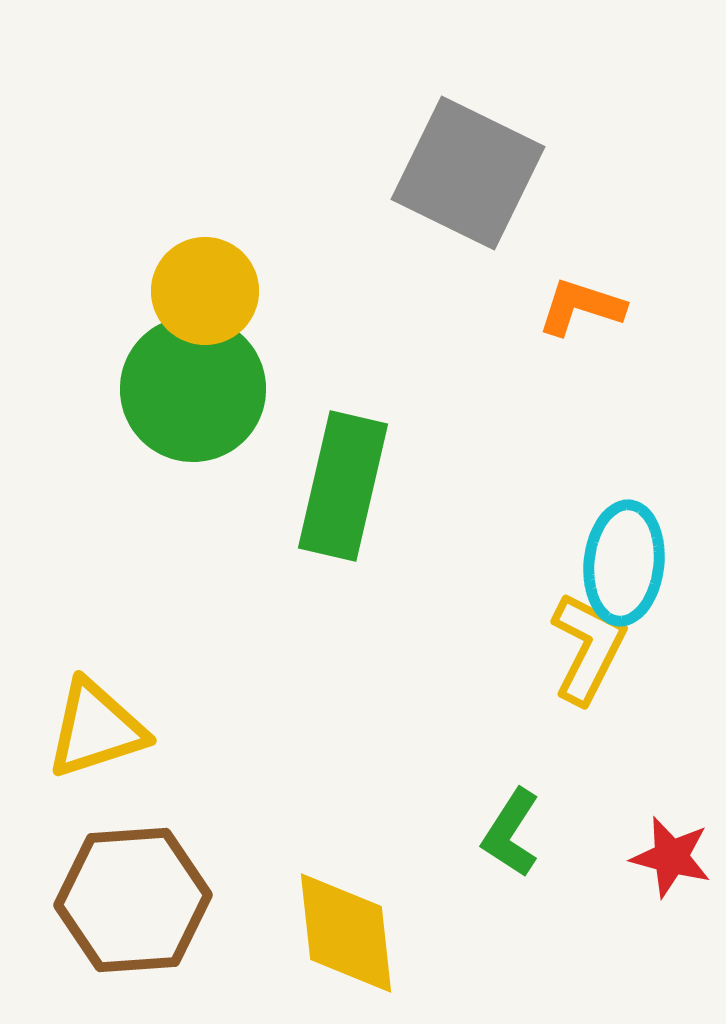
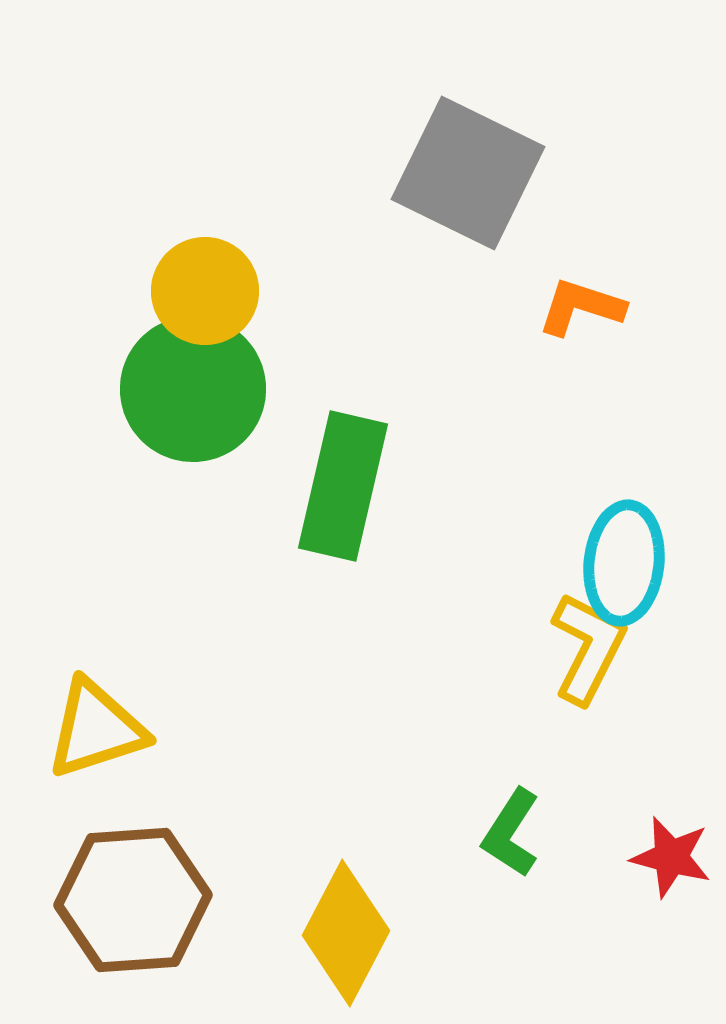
yellow diamond: rotated 34 degrees clockwise
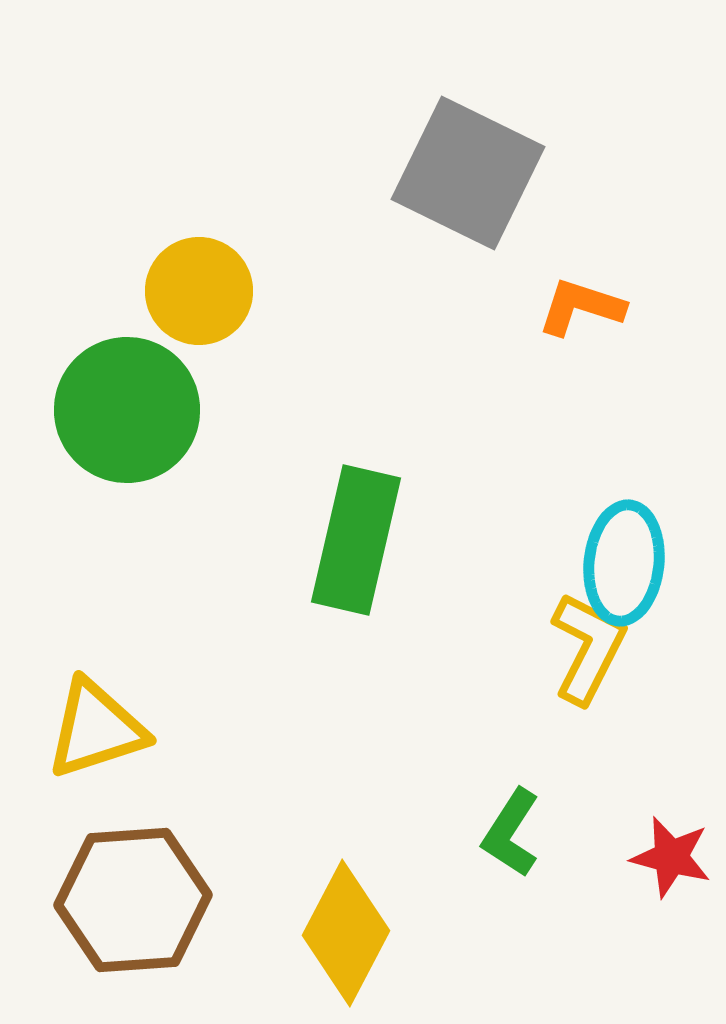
yellow circle: moved 6 px left
green circle: moved 66 px left, 21 px down
green rectangle: moved 13 px right, 54 px down
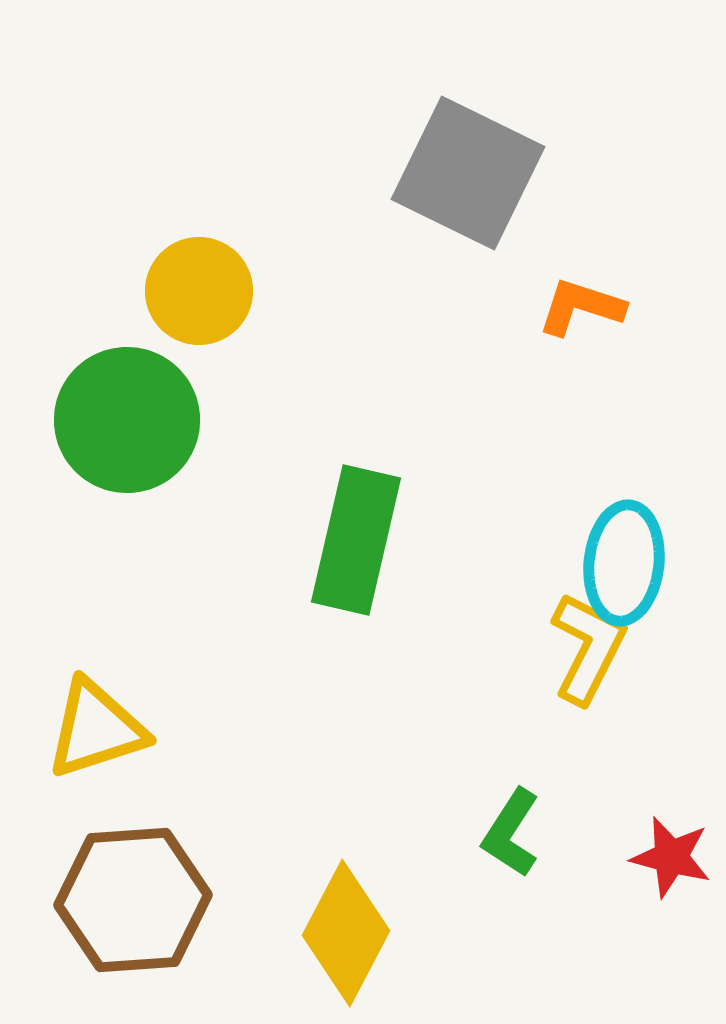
green circle: moved 10 px down
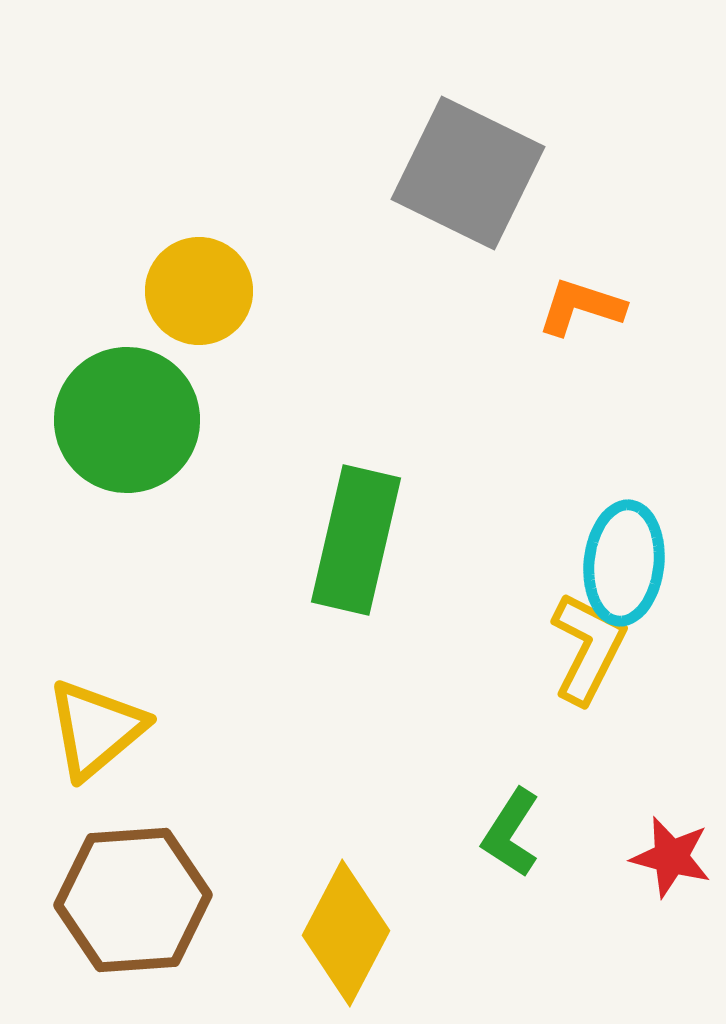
yellow triangle: rotated 22 degrees counterclockwise
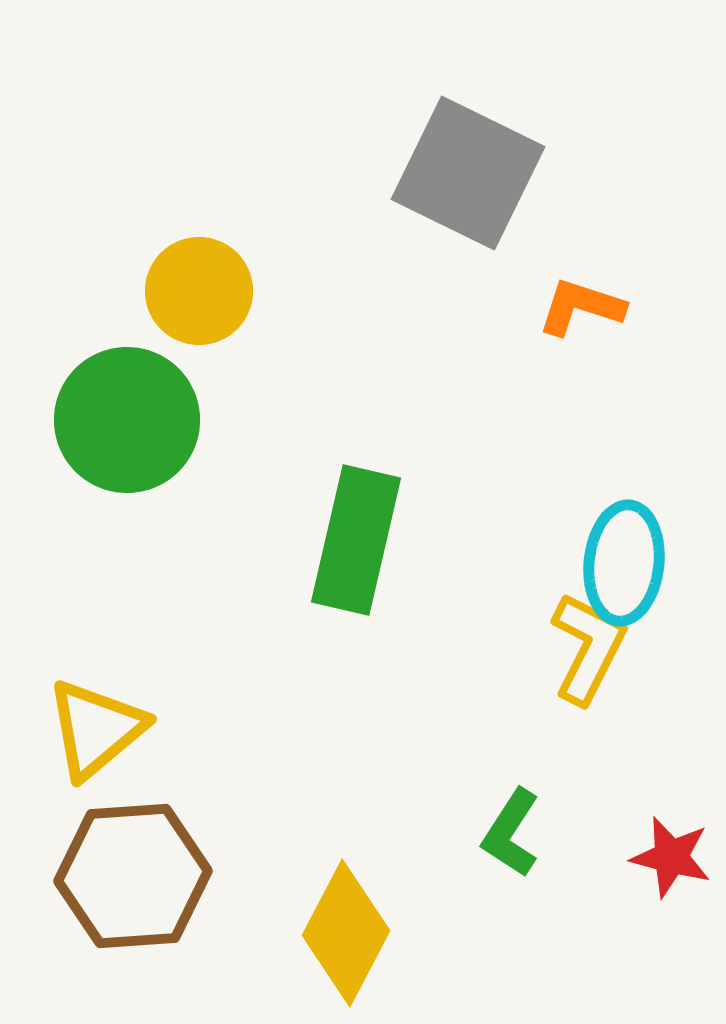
brown hexagon: moved 24 px up
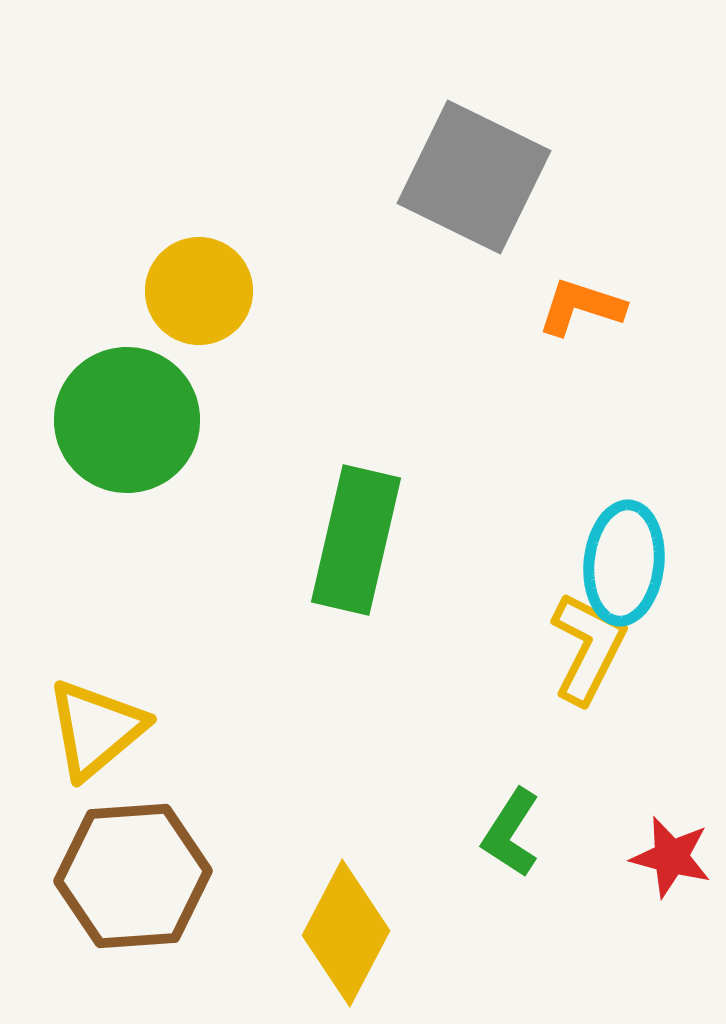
gray square: moved 6 px right, 4 px down
